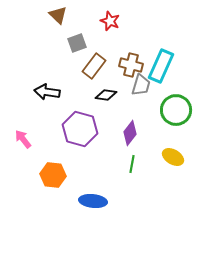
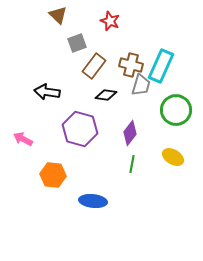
pink arrow: rotated 24 degrees counterclockwise
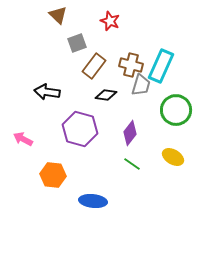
green line: rotated 66 degrees counterclockwise
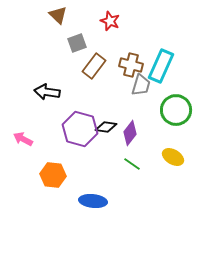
black diamond: moved 32 px down
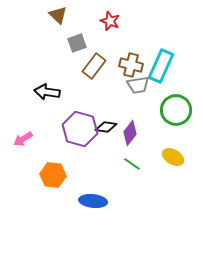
gray trapezoid: moved 3 px left; rotated 65 degrees clockwise
pink arrow: rotated 60 degrees counterclockwise
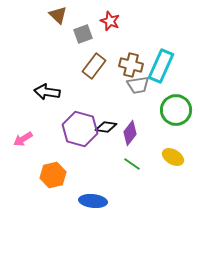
gray square: moved 6 px right, 9 px up
orange hexagon: rotated 20 degrees counterclockwise
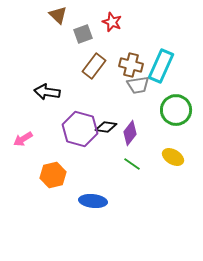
red star: moved 2 px right, 1 px down
